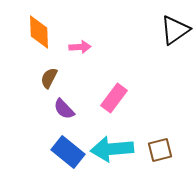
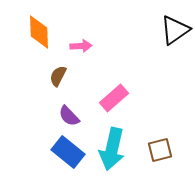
pink arrow: moved 1 px right, 1 px up
brown semicircle: moved 9 px right, 2 px up
pink rectangle: rotated 12 degrees clockwise
purple semicircle: moved 5 px right, 7 px down
cyan arrow: rotated 72 degrees counterclockwise
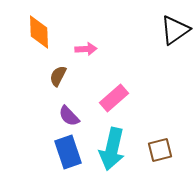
pink arrow: moved 5 px right, 3 px down
blue rectangle: rotated 32 degrees clockwise
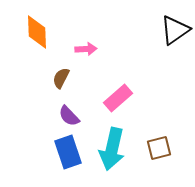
orange diamond: moved 2 px left
brown semicircle: moved 3 px right, 2 px down
pink rectangle: moved 4 px right
brown square: moved 1 px left, 2 px up
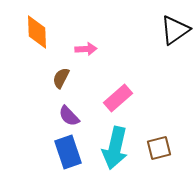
cyan arrow: moved 3 px right, 1 px up
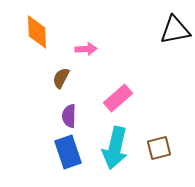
black triangle: rotated 24 degrees clockwise
purple semicircle: rotated 45 degrees clockwise
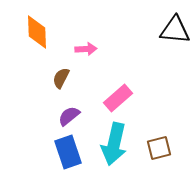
black triangle: rotated 16 degrees clockwise
purple semicircle: rotated 50 degrees clockwise
cyan arrow: moved 1 px left, 4 px up
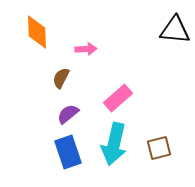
purple semicircle: moved 1 px left, 2 px up
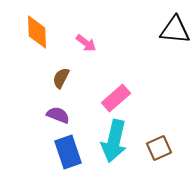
pink arrow: moved 6 px up; rotated 40 degrees clockwise
pink rectangle: moved 2 px left
purple semicircle: moved 10 px left, 1 px down; rotated 60 degrees clockwise
cyan arrow: moved 3 px up
brown square: rotated 10 degrees counterclockwise
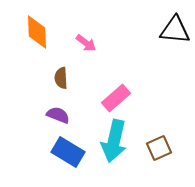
brown semicircle: rotated 30 degrees counterclockwise
blue rectangle: rotated 40 degrees counterclockwise
